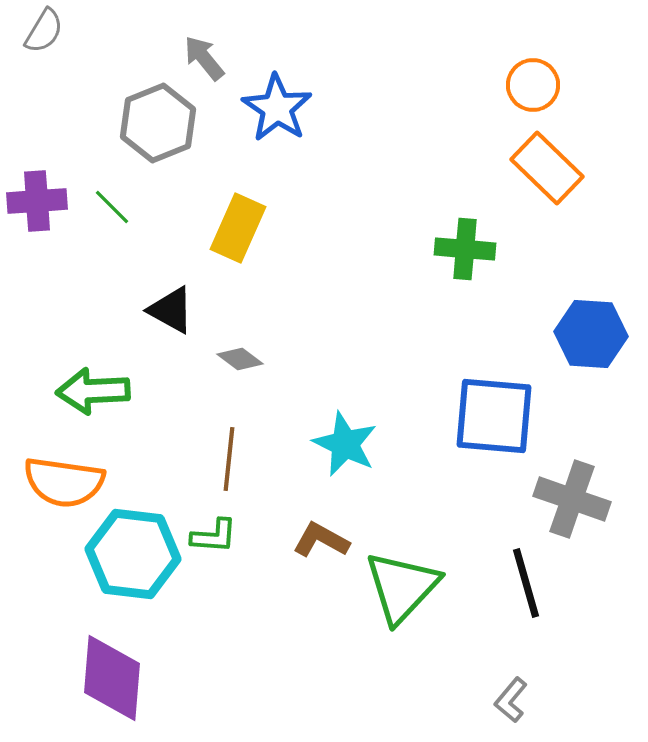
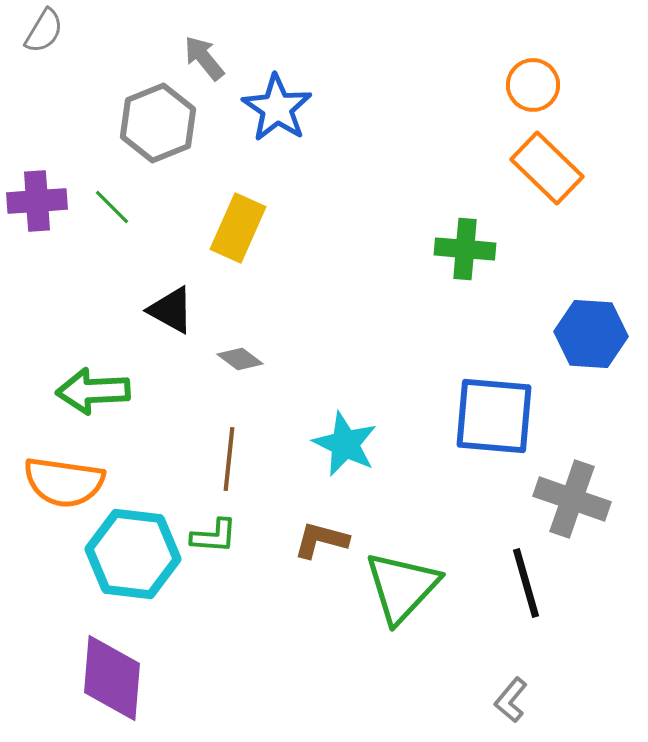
brown L-shape: rotated 14 degrees counterclockwise
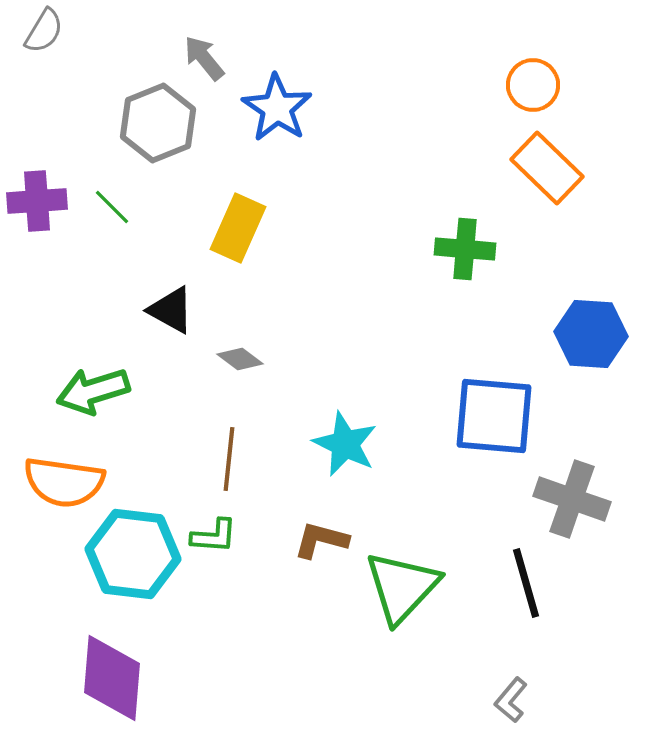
green arrow: rotated 14 degrees counterclockwise
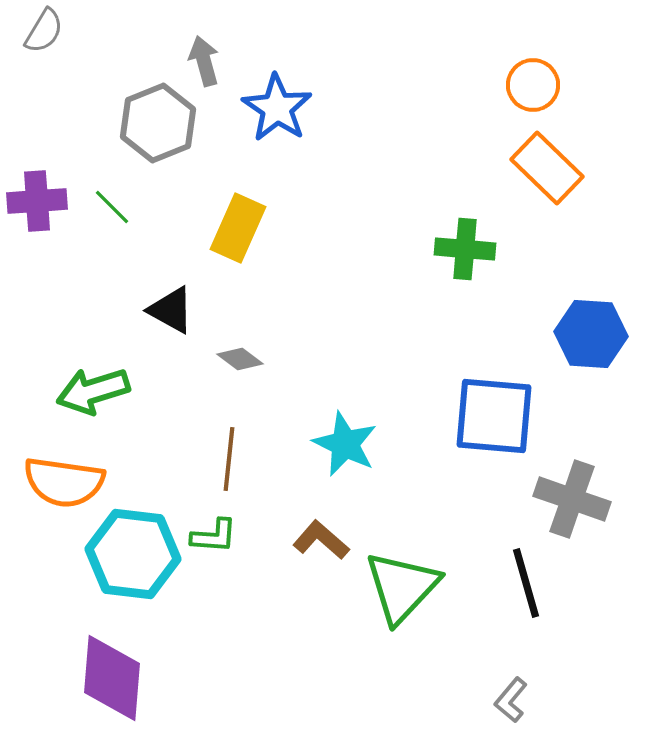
gray arrow: moved 3 px down; rotated 24 degrees clockwise
brown L-shape: rotated 26 degrees clockwise
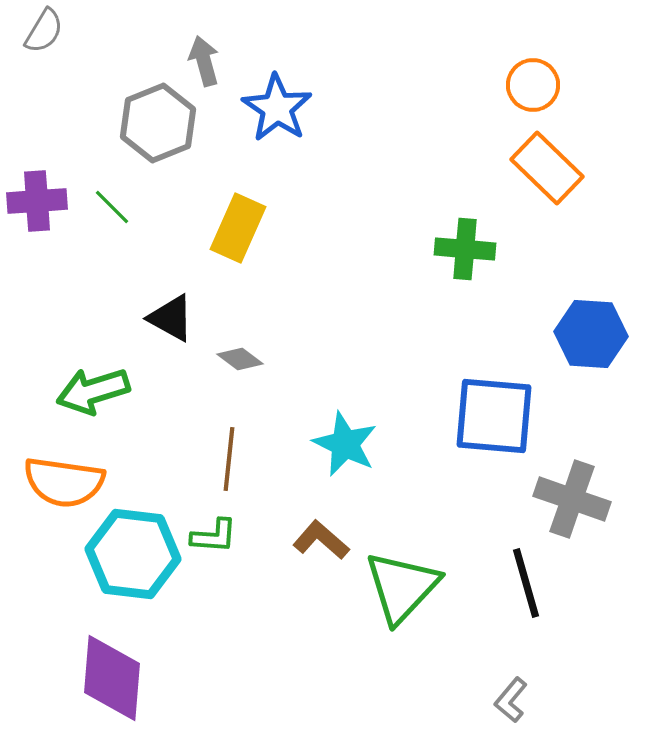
black triangle: moved 8 px down
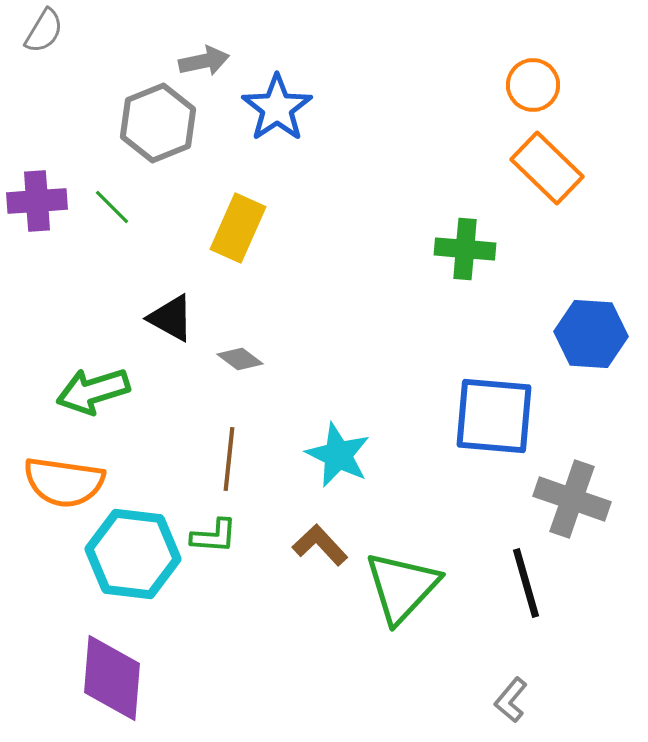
gray arrow: rotated 93 degrees clockwise
blue star: rotated 4 degrees clockwise
cyan star: moved 7 px left, 11 px down
brown L-shape: moved 1 px left, 5 px down; rotated 6 degrees clockwise
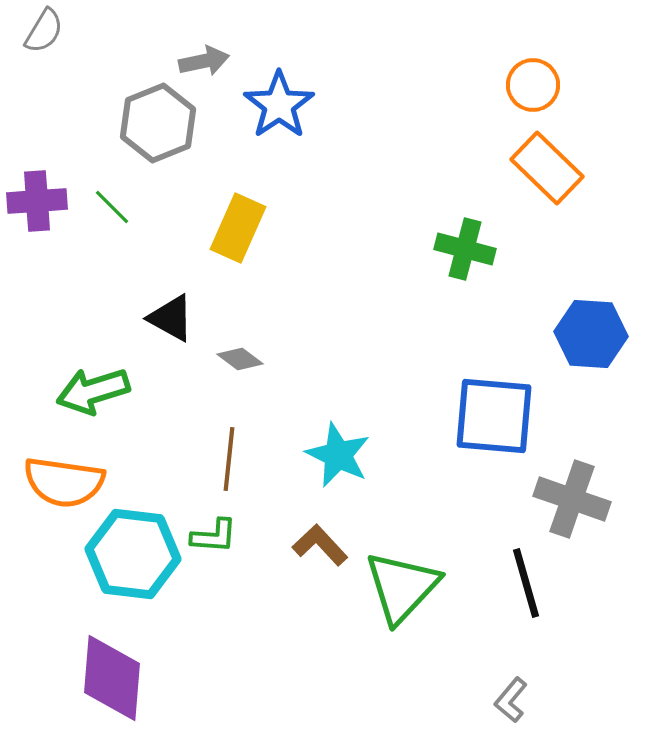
blue star: moved 2 px right, 3 px up
green cross: rotated 10 degrees clockwise
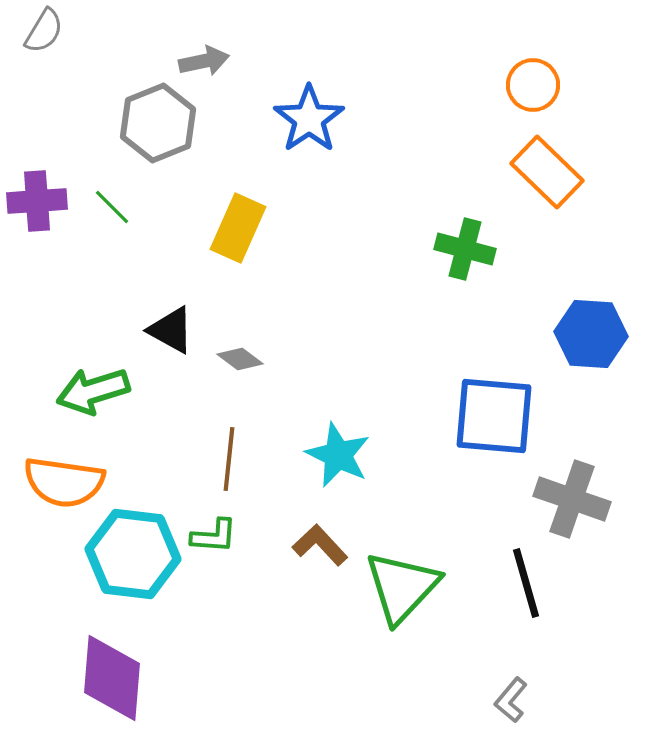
blue star: moved 30 px right, 14 px down
orange rectangle: moved 4 px down
black triangle: moved 12 px down
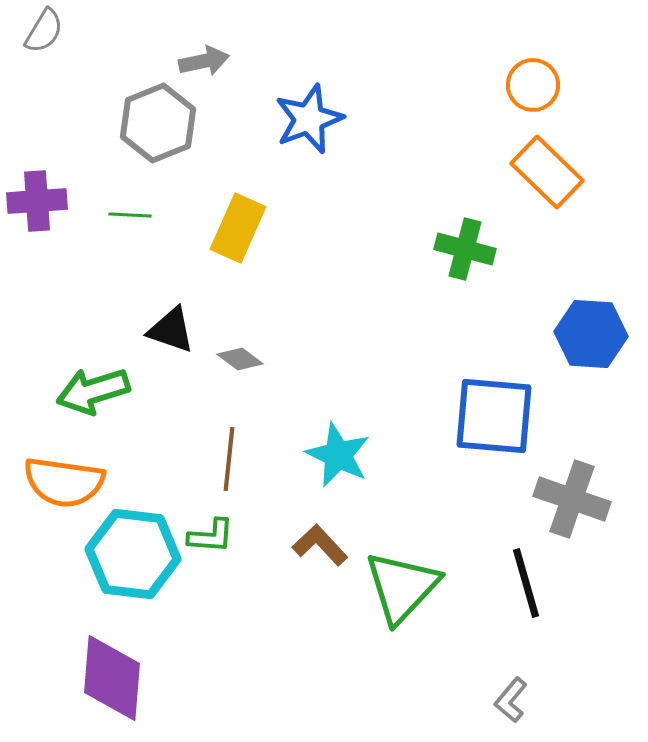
blue star: rotated 14 degrees clockwise
green line: moved 18 px right, 8 px down; rotated 42 degrees counterclockwise
black triangle: rotated 10 degrees counterclockwise
green L-shape: moved 3 px left
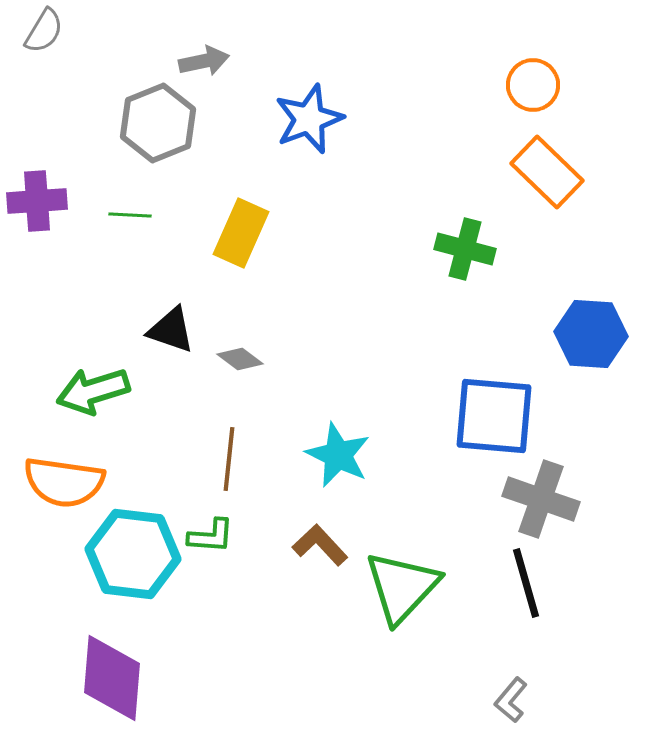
yellow rectangle: moved 3 px right, 5 px down
gray cross: moved 31 px left
